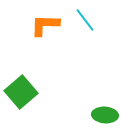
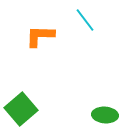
orange L-shape: moved 5 px left, 11 px down
green square: moved 17 px down
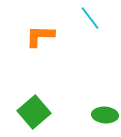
cyan line: moved 5 px right, 2 px up
green square: moved 13 px right, 3 px down
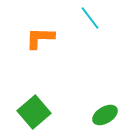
orange L-shape: moved 2 px down
green ellipse: rotated 35 degrees counterclockwise
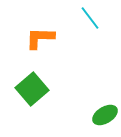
green square: moved 2 px left, 23 px up
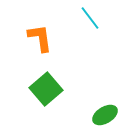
orange L-shape: rotated 80 degrees clockwise
green square: moved 14 px right
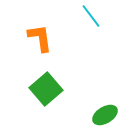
cyan line: moved 1 px right, 2 px up
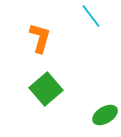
orange L-shape: rotated 24 degrees clockwise
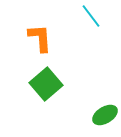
orange L-shape: rotated 20 degrees counterclockwise
green square: moved 5 px up
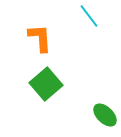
cyan line: moved 2 px left
green ellipse: rotated 75 degrees clockwise
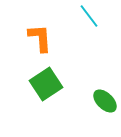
green square: rotated 8 degrees clockwise
green ellipse: moved 14 px up
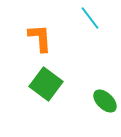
cyan line: moved 1 px right, 2 px down
green square: rotated 20 degrees counterclockwise
